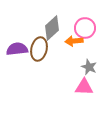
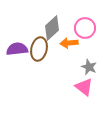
orange arrow: moved 5 px left, 2 px down
pink triangle: rotated 36 degrees clockwise
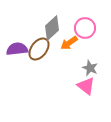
orange arrow: rotated 30 degrees counterclockwise
brown ellipse: rotated 25 degrees clockwise
gray star: moved 1 px right, 1 px down
pink triangle: moved 2 px right, 1 px up
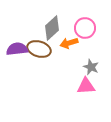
orange arrow: rotated 18 degrees clockwise
brown ellipse: rotated 70 degrees clockwise
gray star: moved 1 px right, 1 px up
pink triangle: rotated 42 degrees counterclockwise
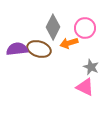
gray diamond: moved 1 px right, 1 px up; rotated 20 degrees counterclockwise
pink triangle: moved 1 px left, 1 px down; rotated 30 degrees clockwise
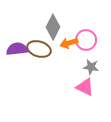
pink circle: moved 1 px right, 12 px down
gray star: rotated 14 degrees counterclockwise
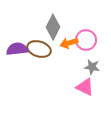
gray star: moved 1 px right
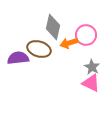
gray diamond: rotated 15 degrees counterclockwise
pink circle: moved 5 px up
purple semicircle: moved 1 px right, 9 px down
gray star: rotated 21 degrees clockwise
pink triangle: moved 6 px right, 4 px up
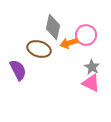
purple semicircle: moved 12 px down; rotated 70 degrees clockwise
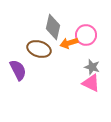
gray star: rotated 14 degrees counterclockwise
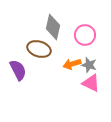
pink circle: moved 1 px left
orange arrow: moved 3 px right, 21 px down
gray star: moved 3 px left, 2 px up
